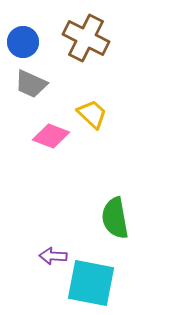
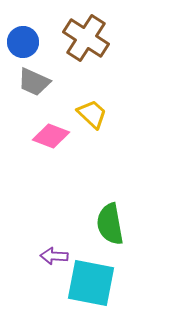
brown cross: rotated 6 degrees clockwise
gray trapezoid: moved 3 px right, 2 px up
green semicircle: moved 5 px left, 6 px down
purple arrow: moved 1 px right
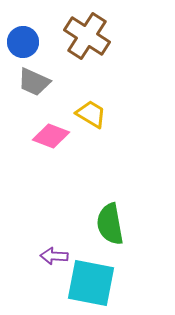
brown cross: moved 1 px right, 2 px up
yellow trapezoid: moved 1 px left; rotated 12 degrees counterclockwise
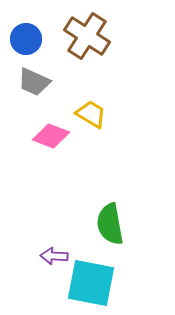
blue circle: moved 3 px right, 3 px up
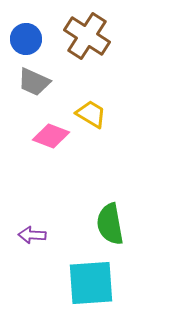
purple arrow: moved 22 px left, 21 px up
cyan square: rotated 15 degrees counterclockwise
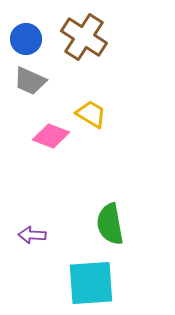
brown cross: moved 3 px left, 1 px down
gray trapezoid: moved 4 px left, 1 px up
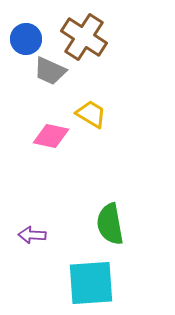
gray trapezoid: moved 20 px right, 10 px up
pink diamond: rotated 9 degrees counterclockwise
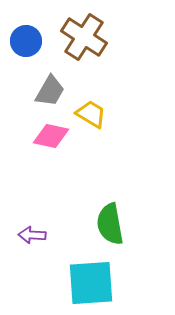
blue circle: moved 2 px down
gray trapezoid: moved 20 px down; rotated 84 degrees counterclockwise
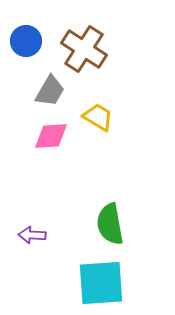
brown cross: moved 12 px down
yellow trapezoid: moved 7 px right, 3 px down
pink diamond: rotated 15 degrees counterclockwise
cyan square: moved 10 px right
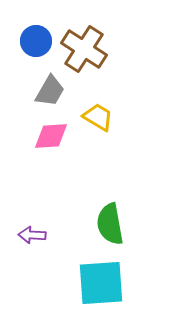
blue circle: moved 10 px right
